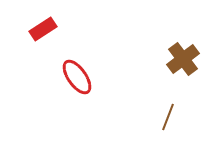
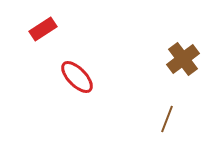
red ellipse: rotated 9 degrees counterclockwise
brown line: moved 1 px left, 2 px down
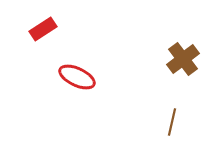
red ellipse: rotated 21 degrees counterclockwise
brown line: moved 5 px right, 3 px down; rotated 8 degrees counterclockwise
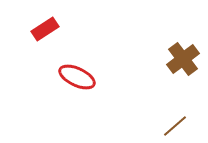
red rectangle: moved 2 px right
brown line: moved 3 px right, 4 px down; rotated 36 degrees clockwise
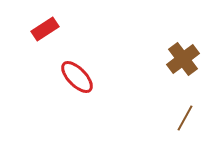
red ellipse: rotated 21 degrees clockwise
brown line: moved 10 px right, 8 px up; rotated 20 degrees counterclockwise
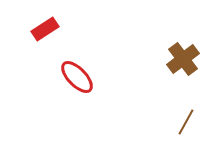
brown line: moved 1 px right, 4 px down
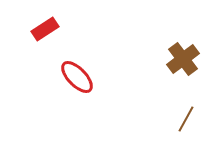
brown line: moved 3 px up
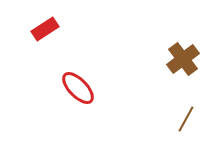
red ellipse: moved 1 px right, 11 px down
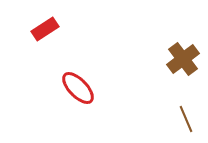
brown line: rotated 52 degrees counterclockwise
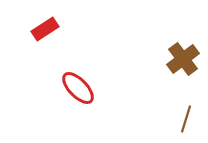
brown line: rotated 40 degrees clockwise
